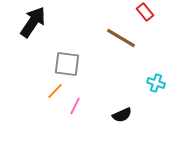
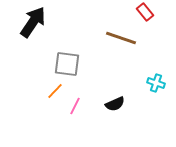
brown line: rotated 12 degrees counterclockwise
black semicircle: moved 7 px left, 11 px up
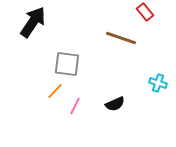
cyan cross: moved 2 px right
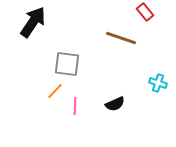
pink line: rotated 24 degrees counterclockwise
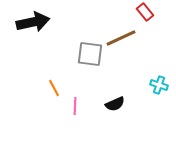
black arrow: rotated 44 degrees clockwise
brown line: rotated 44 degrees counterclockwise
gray square: moved 23 px right, 10 px up
cyan cross: moved 1 px right, 2 px down
orange line: moved 1 px left, 3 px up; rotated 72 degrees counterclockwise
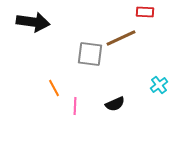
red rectangle: rotated 48 degrees counterclockwise
black arrow: rotated 20 degrees clockwise
cyan cross: rotated 36 degrees clockwise
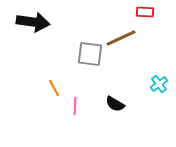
cyan cross: moved 1 px up
black semicircle: rotated 54 degrees clockwise
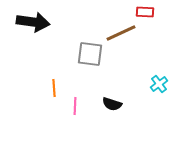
brown line: moved 5 px up
orange line: rotated 24 degrees clockwise
black semicircle: moved 3 px left; rotated 12 degrees counterclockwise
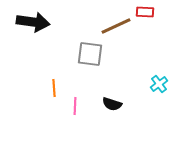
brown line: moved 5 px left, 7 px up
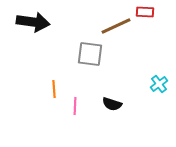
orange line: moved 1 px down
